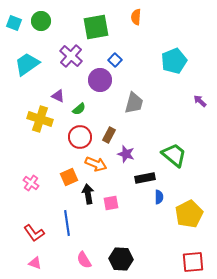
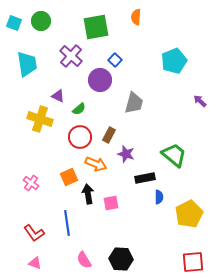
cyan trapezoid: rotated 116 degrees clockwise
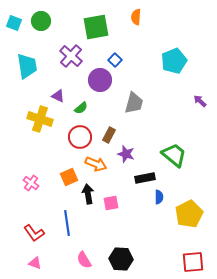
cyan trapezoid: moved 2 px down
green semicircle: moved 2 px right, 1 px up
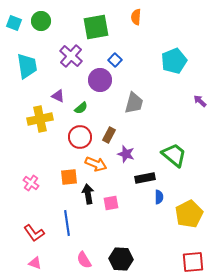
yellow cross: rotated 30 degrees counterclockwise
orange square: rotated 18 degrees clockwise
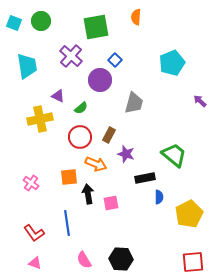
cyan pentagon: moved 2 px left, 2 px down
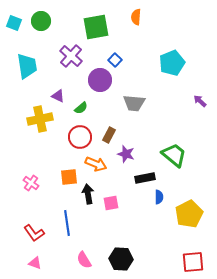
gray trapezoid: rotated 80 degrees clockwise
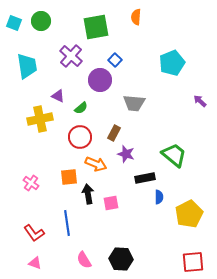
brown rectangle: moved 5 px right, 2 px up
